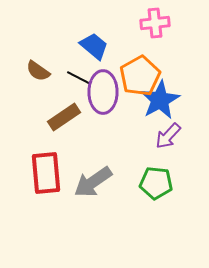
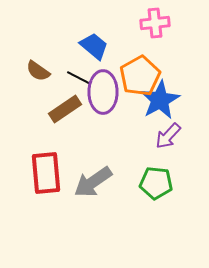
brown rectangle: moved 1 px right, 8 px up
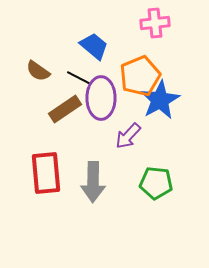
orange pentagon: rotated 6 degrees clockwise
purple ellipse: moved 2 px left, 6 px down
purple arrow: moved 40 px left
gray arrow: rotated 54 degrees counterclockwise
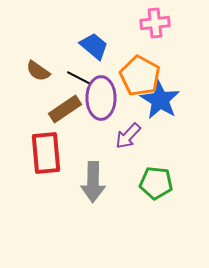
orange pentagon: rotated 21 degrees counterclockwise
blue star: rotated 12 degrees counterclockwise
red rectangle: moved 20 px up
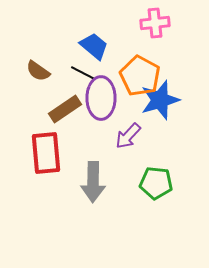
black line: moved 4 px right, 5 px up
blue star: rotated 24 degrees clockwise
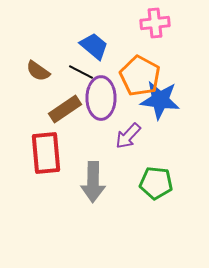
black line: moved 2 px left, 1 px up
blue star: rotated 24 degrees clockwise
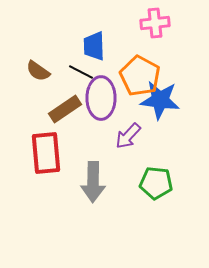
blue trapezoid: rotated 132 degrees counterclockwise
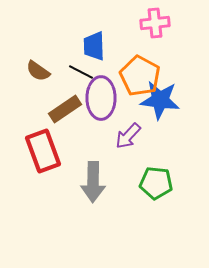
red rectangle: moved 3 px left, 2 px up; rotated 15 degrees counterclockwise
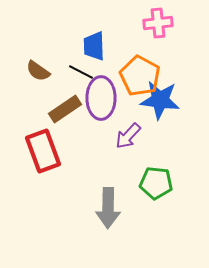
pink cross: moved 3 px right
gray arrow: moved 15 px right, 26 px down
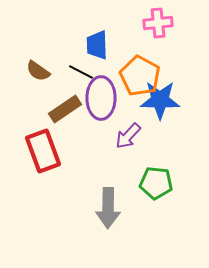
blue trapezoid: moved 3 px right, 1 px up
blue star: rotated 6 degrees counterclockwise
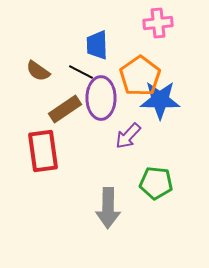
orange pentagon: rotated 9 degrees clockwise
red rectangle: rotated 12 degrees clockwise
